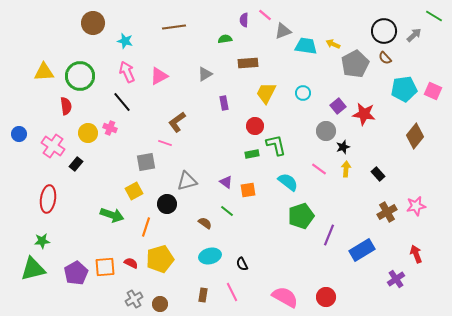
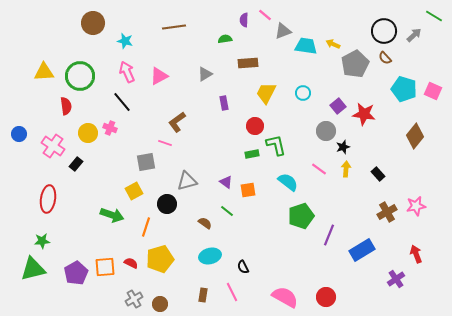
cyan pentagon at (404, 89): rotated 25 degrees clockwise
black semicircle at (242, 264): moved 1 px right, 3 px down
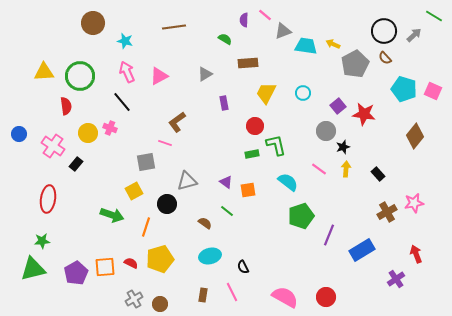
green semicircle at (225, 39): rotated 40 degrees clockwise
pink star at (416, 206): moved 2 px left, 3 px up
